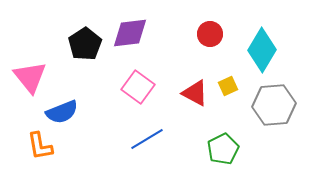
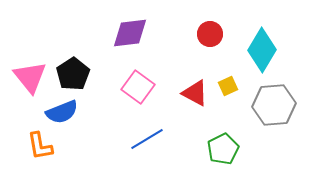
black pentagon: moved 12 px left, 30 px down
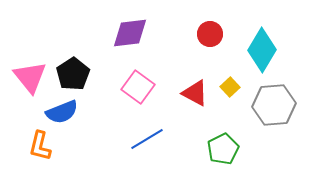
yellow square: moved 2 px right, 1 px down; rotated 18 degrees counterclockwise
orange L-shape: rotated 24 degrees clockwise
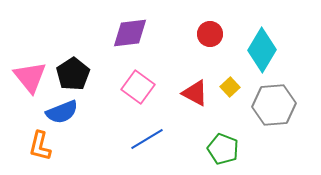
green pentagon: rotated 24 degrees counterclockwise
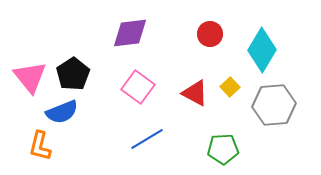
green pentagon: rotated 24 degrees counterclockwise
